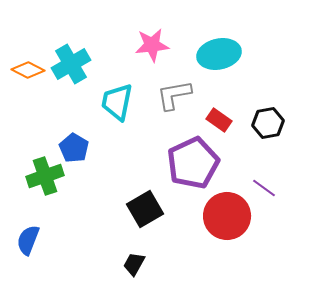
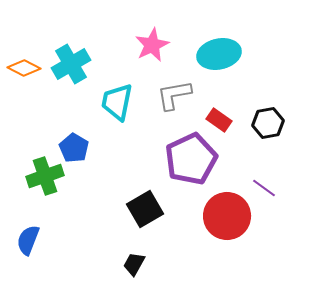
pink star: rotated 20 degrees counterclockwise
orange diamond: moved 4 px left, 2 px up
purple pentagon: moved 2 px left, 4 px up
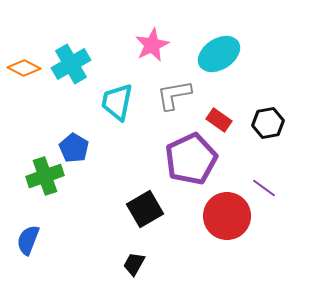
cyan ellipse: rotated 21 degrees counterclockwise
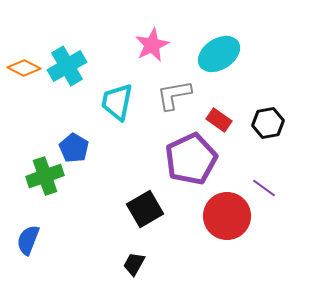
cyan cross: moved 4 px left, 2 px down
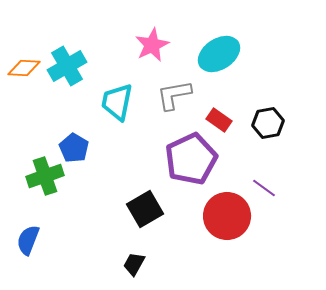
orange diamond: rotated 24 degrees counterclockwise
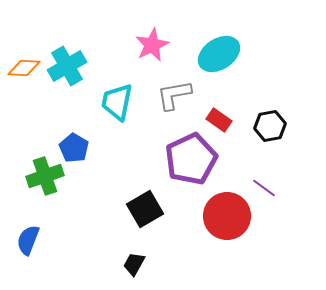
black hexagon: moved 2 px right, 3 px down
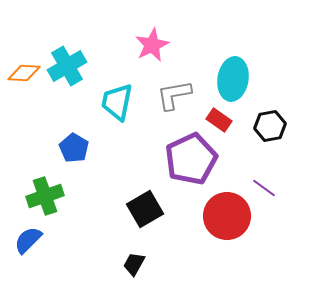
cyan ellipse: moved 14 px right, 25 px down; rotated 48 degrees counterclockwise
orange diamond: moved 5 px down
green cross: moved 20 px down
blue semicircle: rotated 24 degrees clockwise
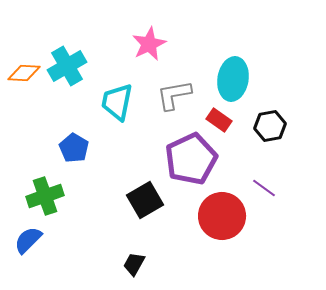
pink star: moved 3 px left, 1 px up
black square: moved 9 px up
red circle: moved 5 px left
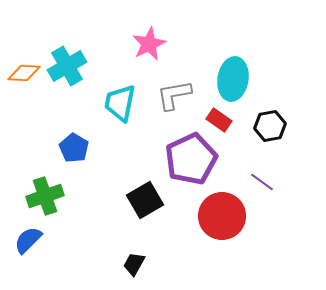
cyan trapezoid: moved 3 px right, 1 px down
purple line: moved 2 px left, 6 px up
